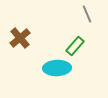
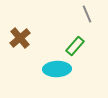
cyan ellipse: moved 1 px down
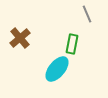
green rectangle: moved 3 px left, 2 px up; rotated 30 degrees counterclockwise
cyan ellipse: rotated 48 degrees counterclockwise
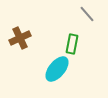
gray line: rotated 18 degrees counterclockwise
brown cross: rotated 15 degrees clockwise
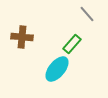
brown cross: moved 2 px right, 1 px up; rotated 30 degrees clockwise
green rectangle: rotated 30 degrees clockwise
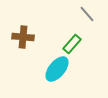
brown cross: moved 1 px right
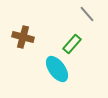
brown cross: rotated 10 degrees clockwise
cyan ellipse: rotated 76 degrees counterclockwise
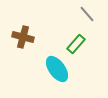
green rectangle: moved 4 px right
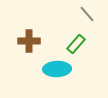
brown cross: moved 6 px right, 4 px down; rotated 15 degrees counterclockwise
cyan ellipse: rotated 56 degrees counterclockwise
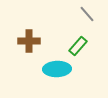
green rectangle: moved 2 px right, 2 px down
